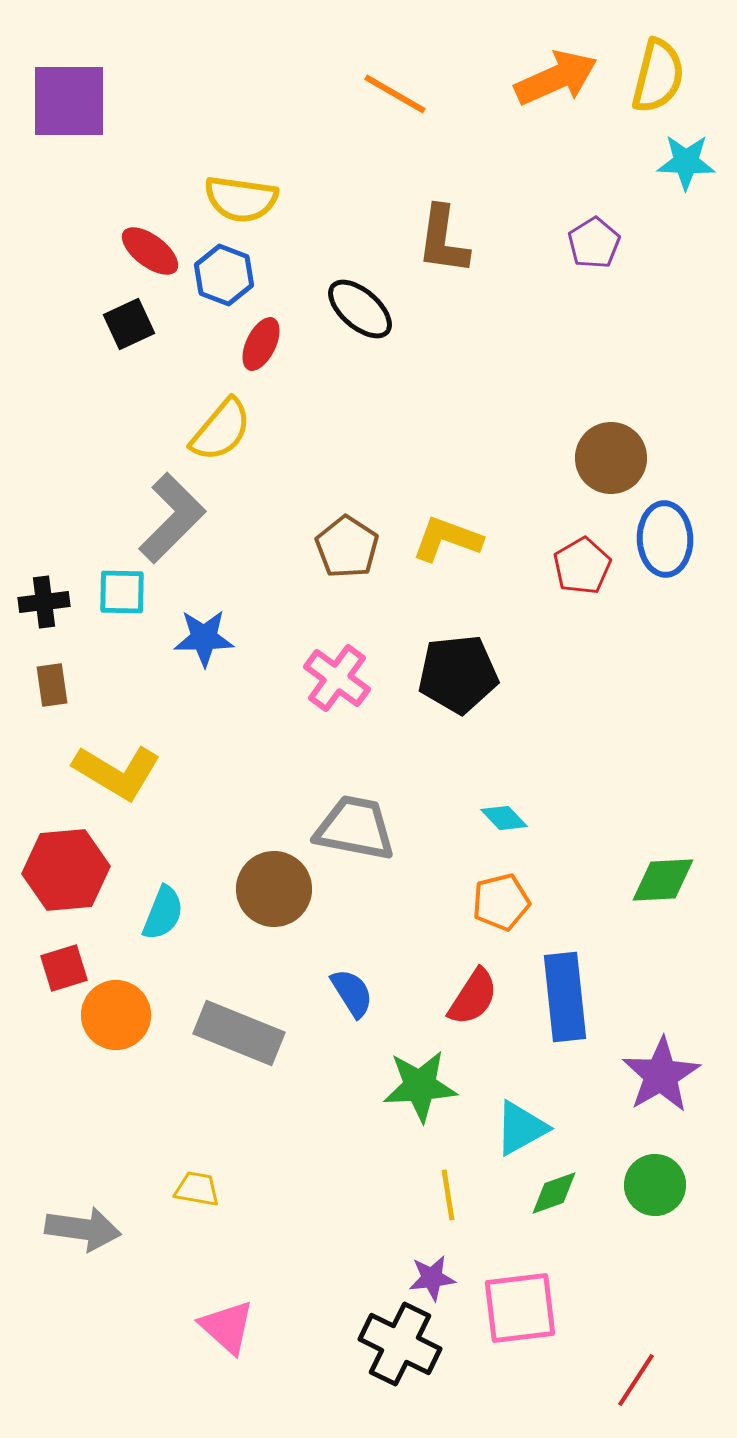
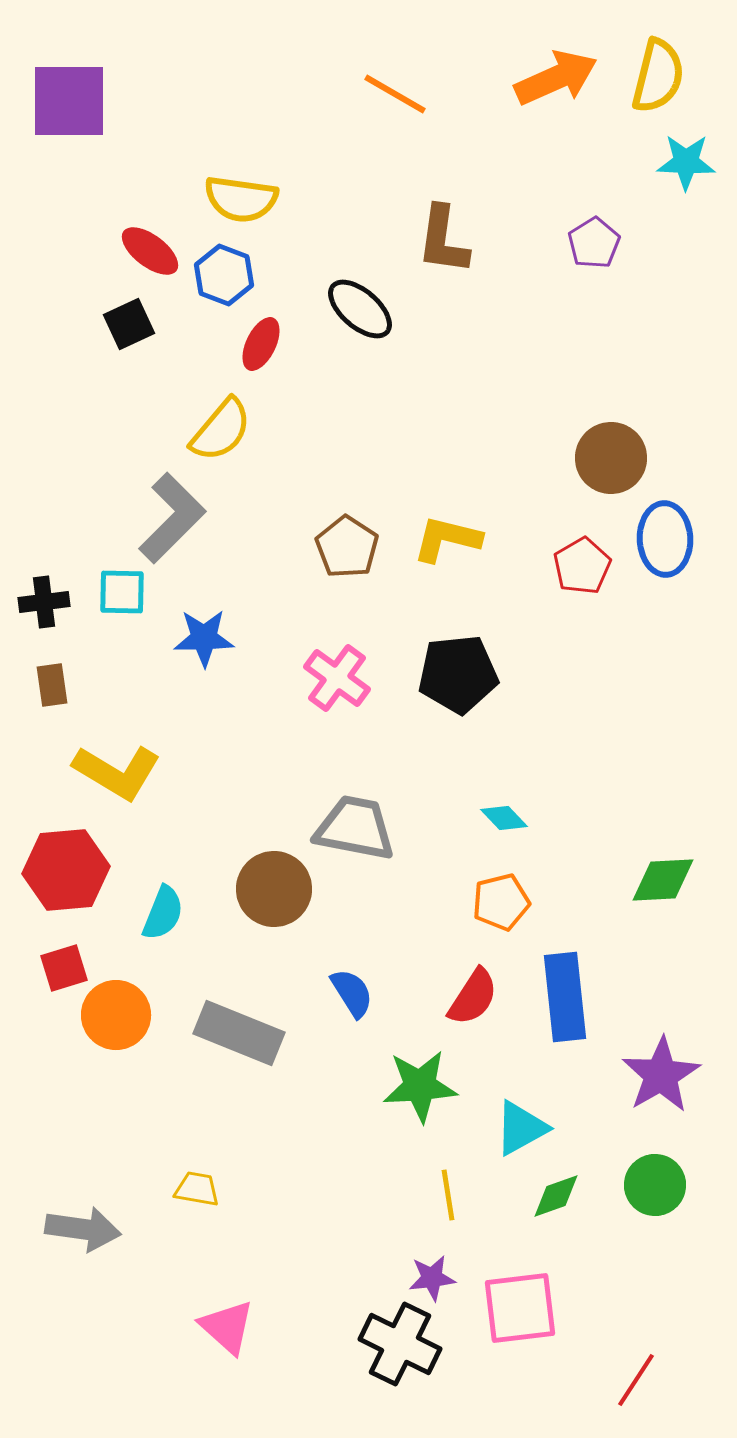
yellow L-shape at (447, 539): rotated 6 degrees counterclockwise
green diamond at (554, 1193): moved 2 px right, 3 px down
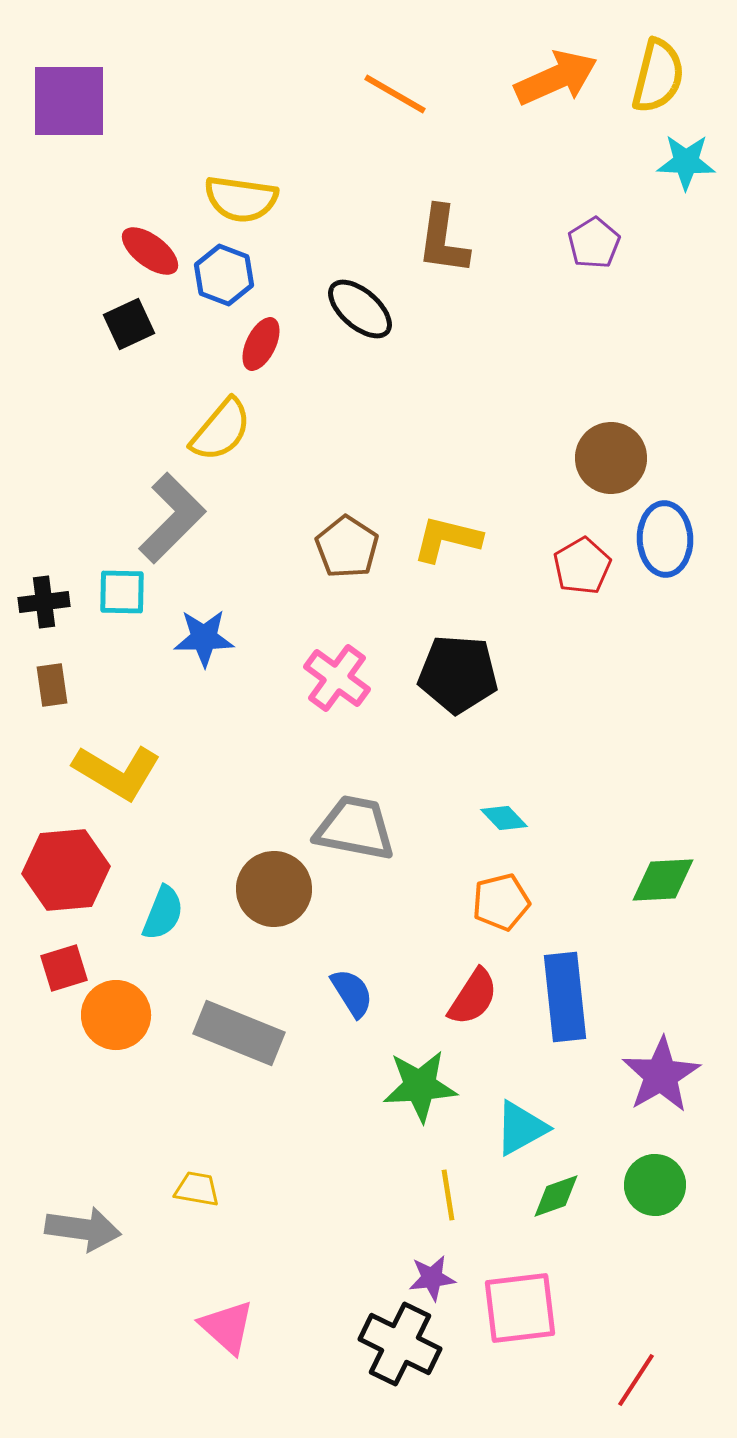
black pentagon at (458, 674): rotated 10 degrees clockwise
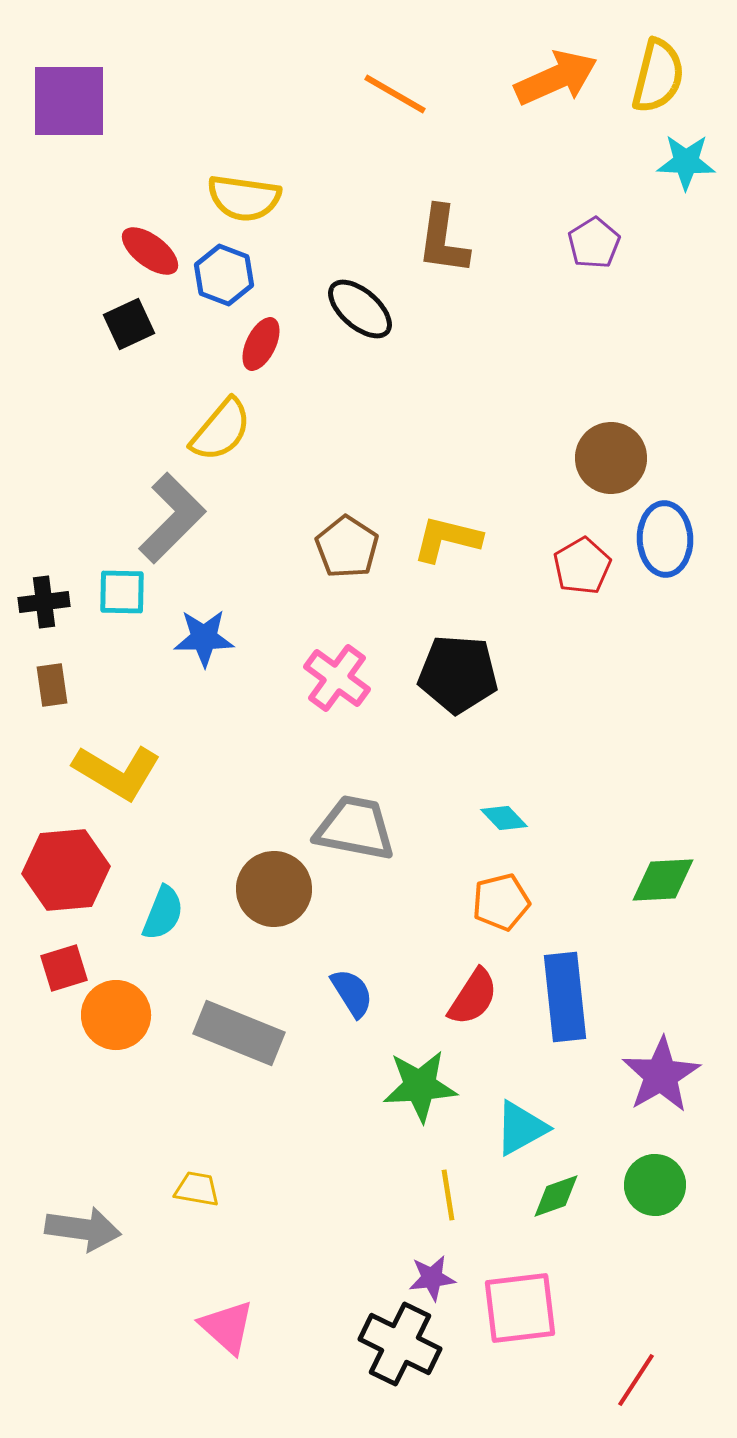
yellow semicircle at (241, 199): moved 3 px right, 1 px up
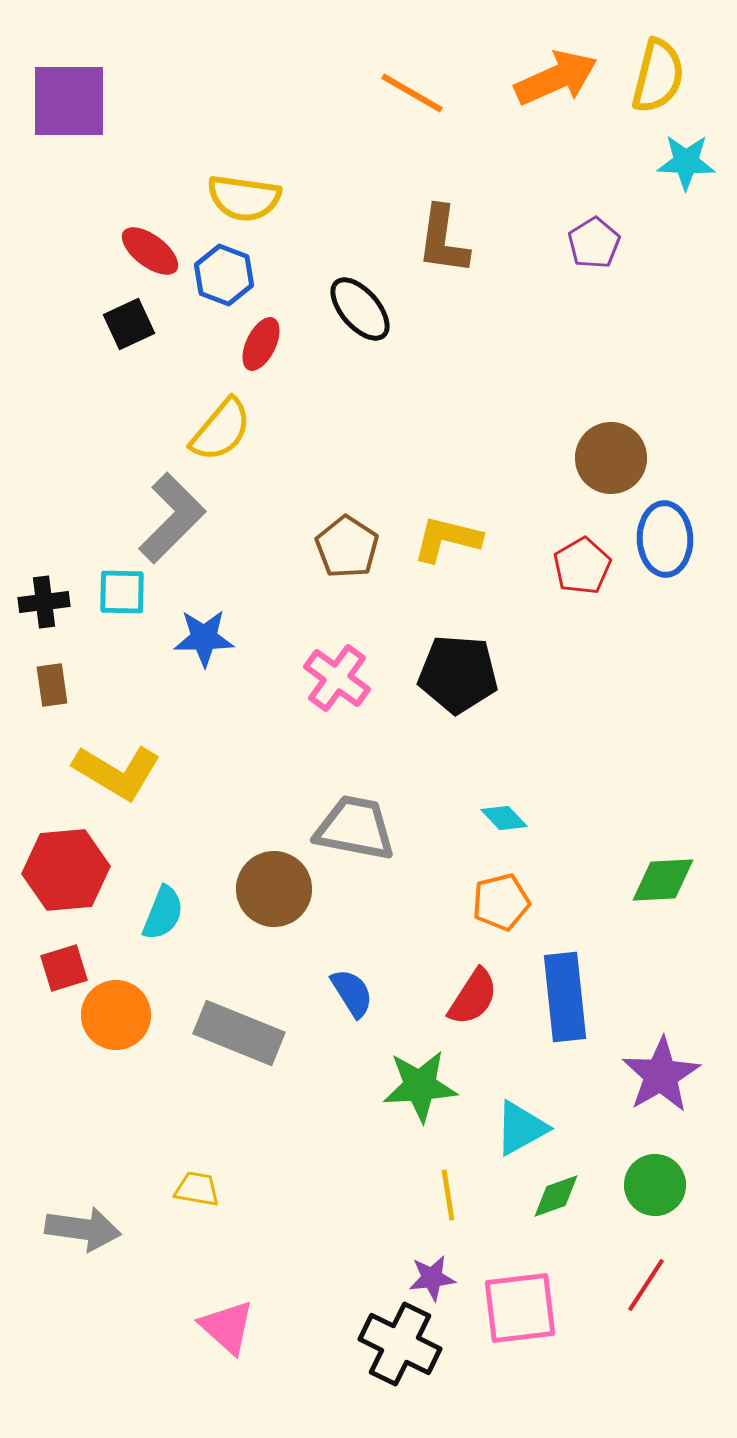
orange line at (395, 94): moved 17 px right, 1 px up
black ellipse at (360, 309): rotated 8 degrees clockwise
red line at (636, 1380): moved 10 px right, 95 px up
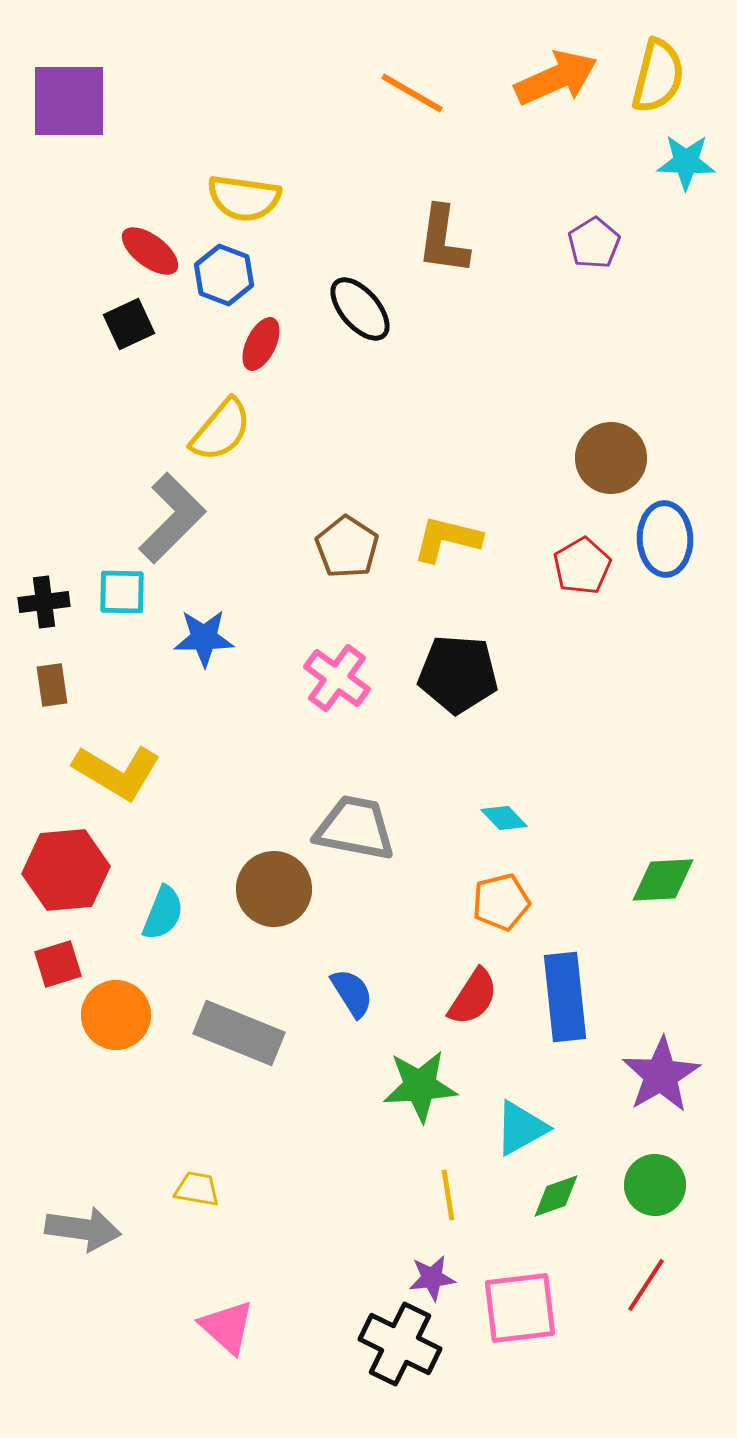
red square at (64, 968): moved 6 px left, 4 px up
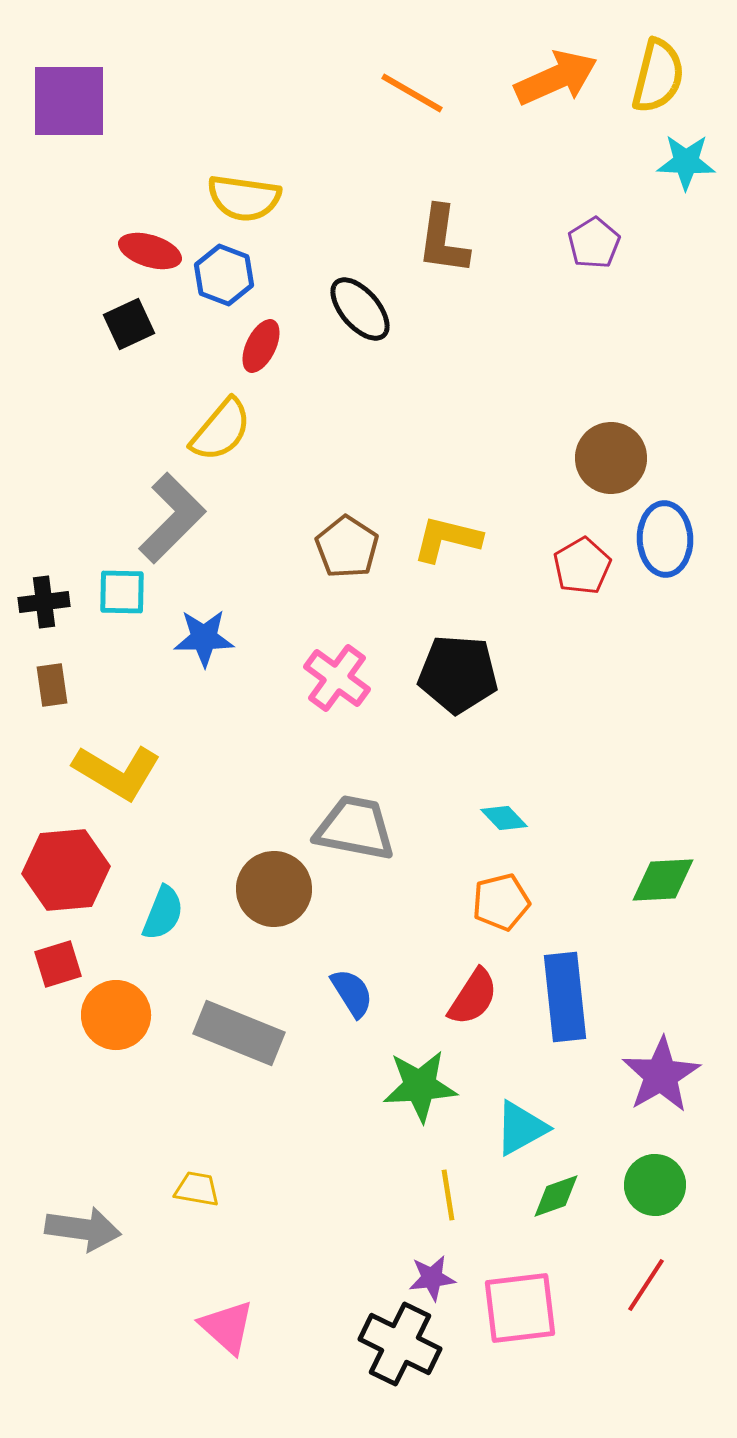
red ellipse at (150, 251): rotated 20 degrees counterclockwise
red ellipse at (261, 344): moved 2 px down
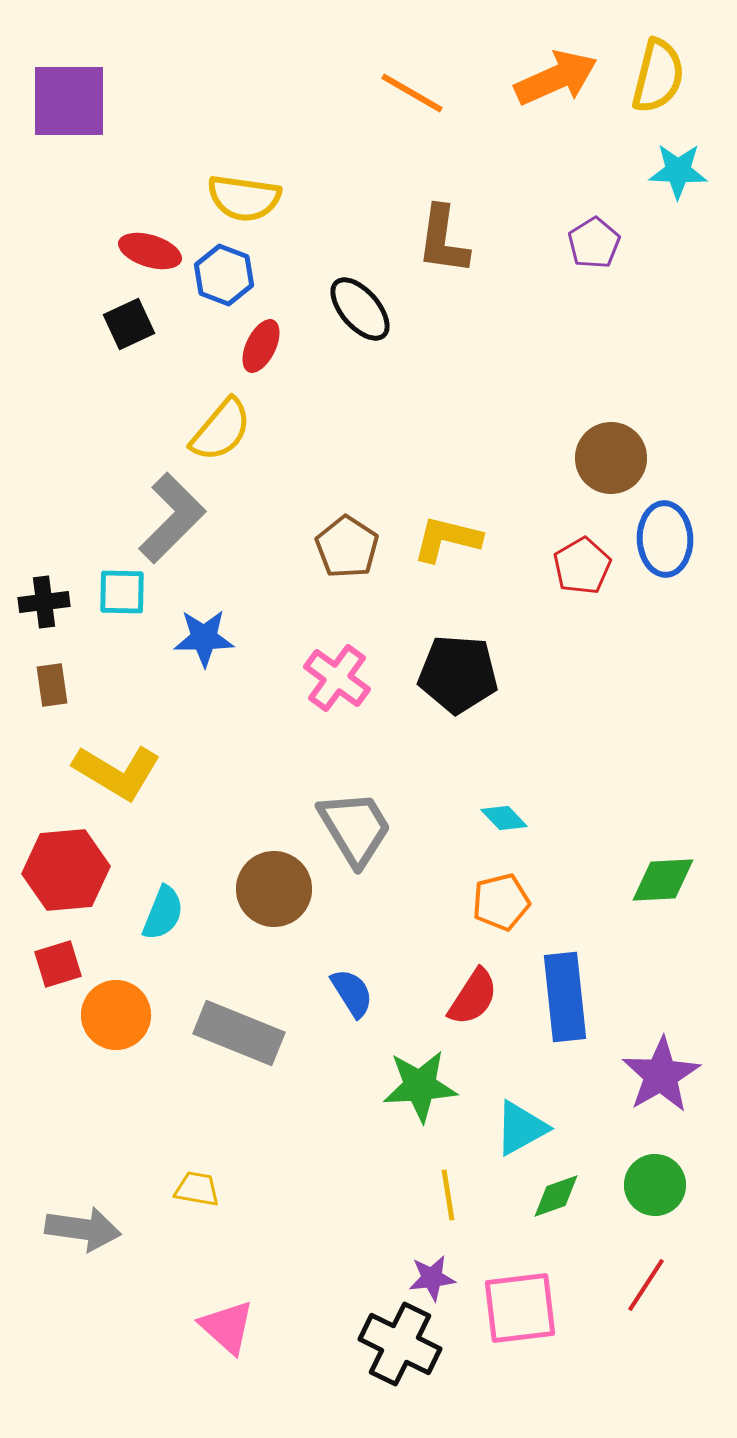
cyan star at (686, 162): moved 8 px left, 9 px down
gray trapezoid at (355, 828): rotated 48 degrees clockwise
